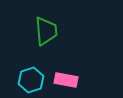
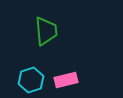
pink rectangle: rotated 25 degrees counterclockwise
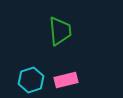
green trapezoid: moved 14 px right
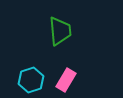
pink rectangle: rotated 45 degrees counterclockwise
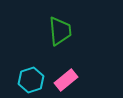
pink rectangle: rotated 20 degrees clockwise
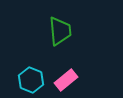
cyan hexagon: rotated 20 degrees counterclockwise
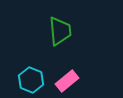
pink rectangle: moved 1 px right, 1 px down
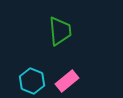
cyan hexagon: moved 1 px right, 1 px down
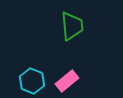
green trapezoid: moved 12 px right, 5 px up
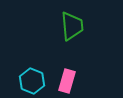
pink rectangle: rotated 35 degrees counterclockwise
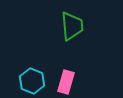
pink rectangle: moved 1 px left, 1 px down
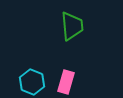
cyan hexagon: moved 1 px down
